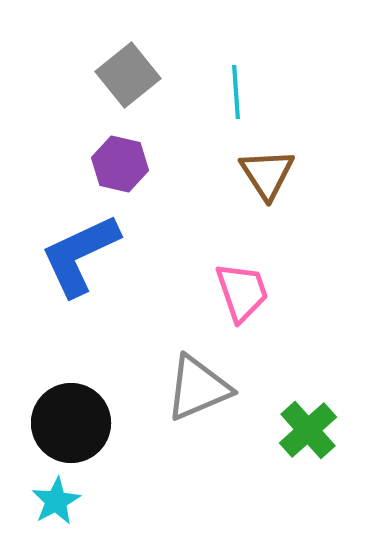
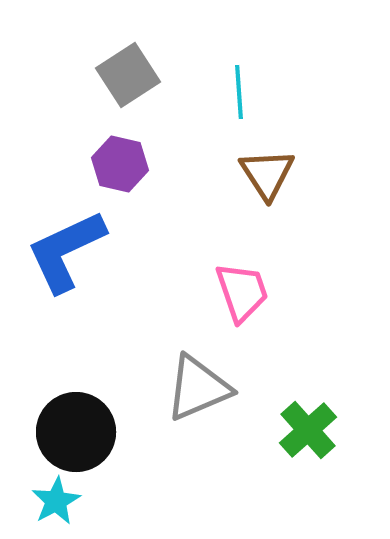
gray square: rotated 6 degrees clockwise
cyan line: moved 3 px right
blue L-shape: moved 14 px left, 4 px up
black circle: moved 5 px right, 9 px down
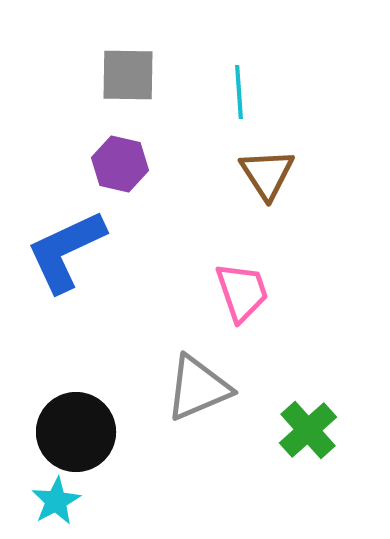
gray square: rotated 34 degrees clockwise
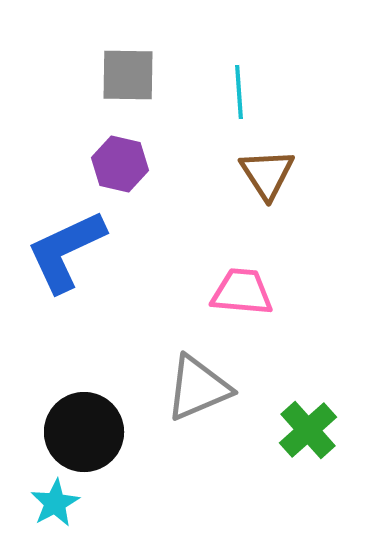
pink trapezoid: rotated 66 degrees counterclockwise
black circle: moved 8 px right
cyan star: moved 1 px left, 2 px down
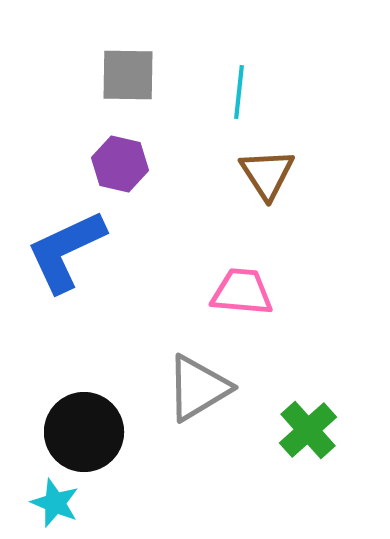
cyan line: rotated 10 degrees clockwise
gray triangle: rotated 8 degrees counterclockwise
cyan star: rotated 21 degrees counterclockwise
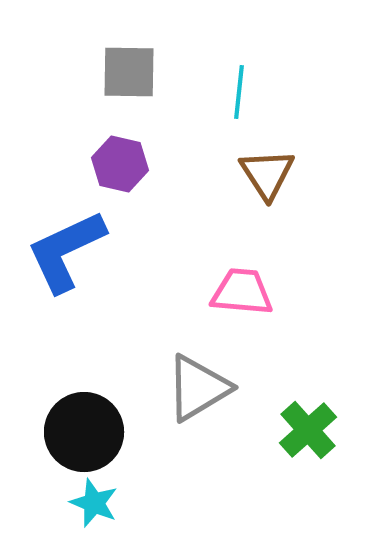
gray square: moved 1 px right, 3 px up
cyan star: moved 39 px right
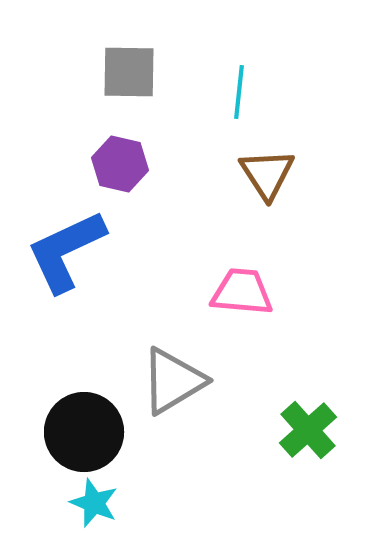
gray triangle: moved 25 px left, 7 px up
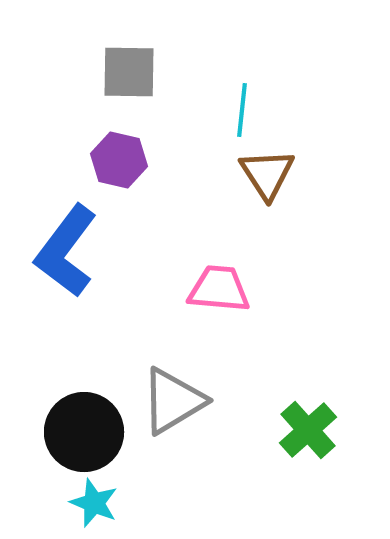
cyan line: moved 3 px right, 18 px down
purple hexagon: moved 1 px left, 4 px up
blue L-shape: rotated 28 degrees counterclockwise
pink trapezoid: moved 23 px left, 3 px up
gray triangle: moved 20 px down
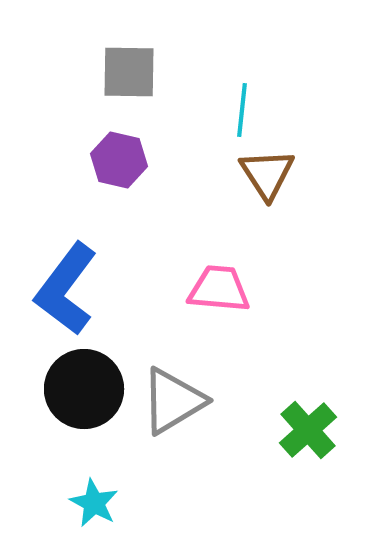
blue L-shape: moved 38 px down
black circle: moved 43 px up
cyan star: rotated 6 degrees clockwise
